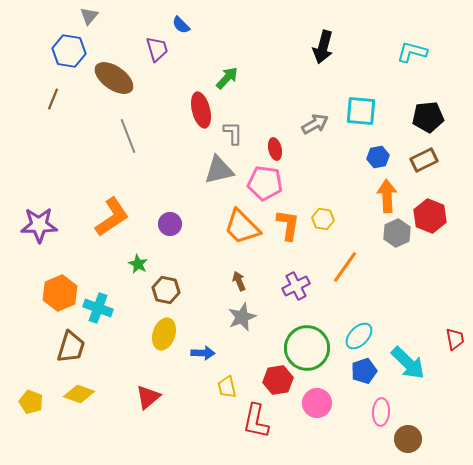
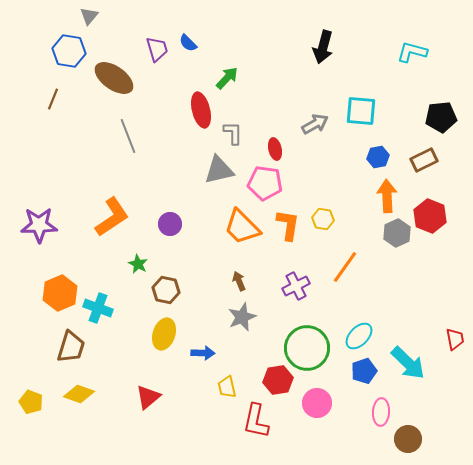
blue semicircle at (181, 25): moved 7 px right, 18 px down
black pentagon at (428, 117): moved 13 px right
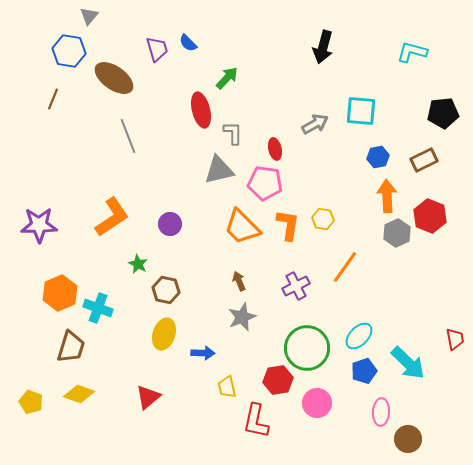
black pentagon at (441, 117): moved 2 px right, 4 px up
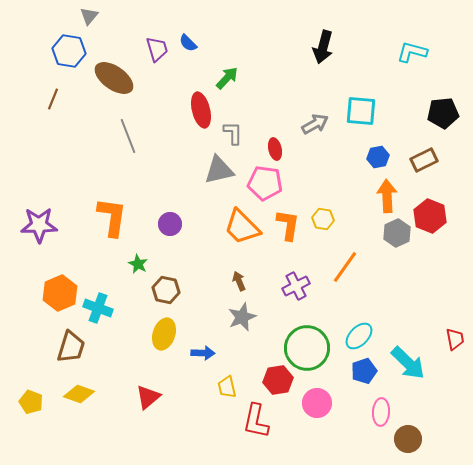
orange L-shape at (112, 217): rotated 48 degrees counterclockwise
